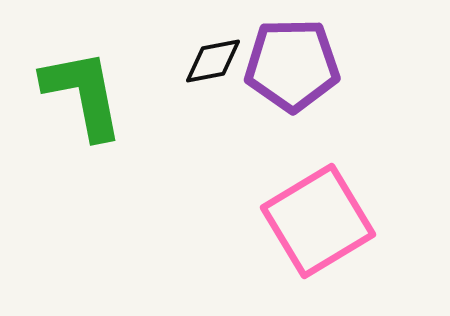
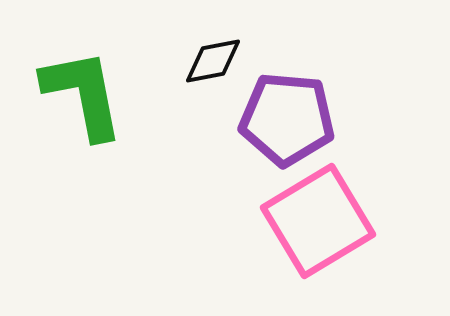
purple pentagon: moved 5 px left, 54 px down; rotated 6 degrees clockwise
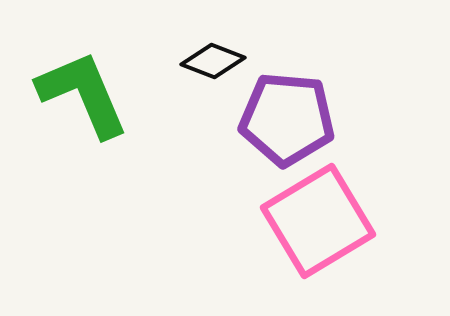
black diamond: rotated 32 degrees clockwise
green L-shape: rotated 12 degrees counterclockwise
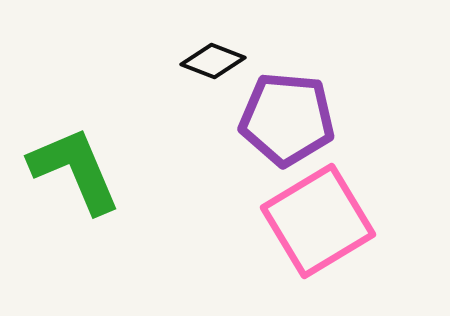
green L-shape: moved 8 px left, 76 px down
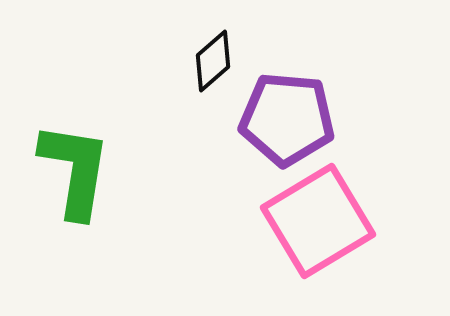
black diamond: rotated 62 degrees counterclockwise
green L-shape: rotated 32 degrees clockwise
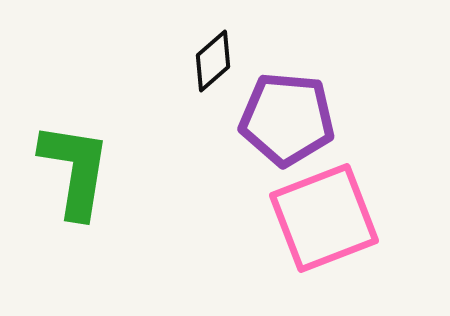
pink square: moved 6 px right, 3 px up; rotated 10 degrees clockwise
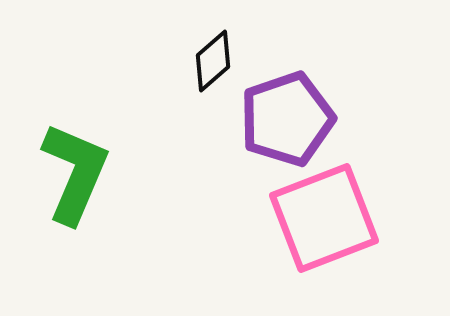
purple pentagon: rotated 24 degrees counterclockwise
green L-shape: moved 3 px down; rotated 14 degrees clockwise
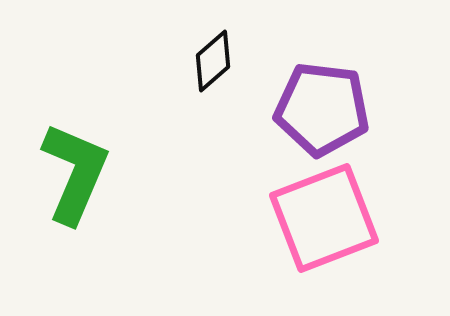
purple pentagon: moved 35 px right, 10 px up; rotated 26 degrees clockwise
